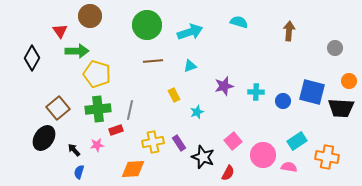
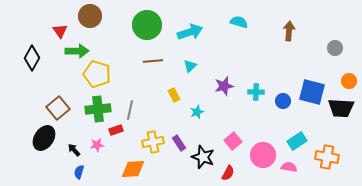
cyan triangle: rotated 24 degrees counterclockwise
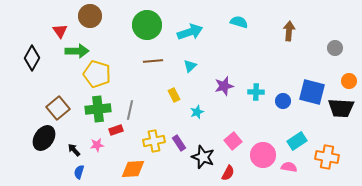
yellow cross: moved 1 px right, 1 px up
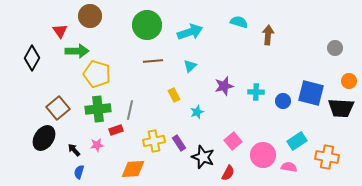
brown arrow: moved 21 px left, 4 px down
blue square: moved 1 px left, 1 px down
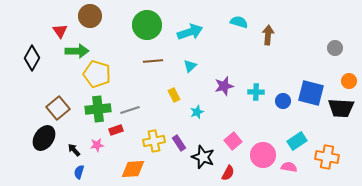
gray line: rotated 60 degrees clockwise
